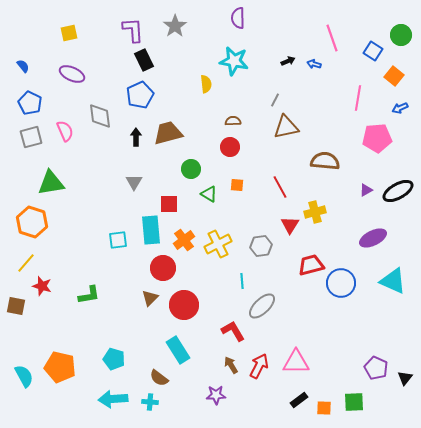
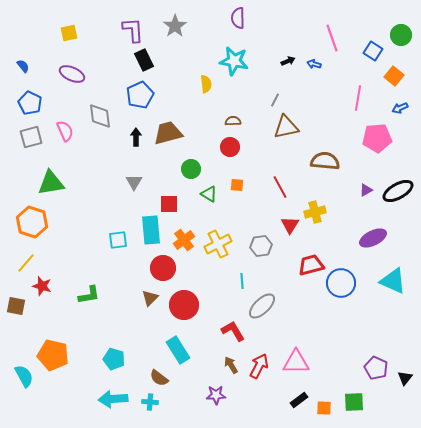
orange pentagon at (60, 367): moved 7 px left, 12 px up
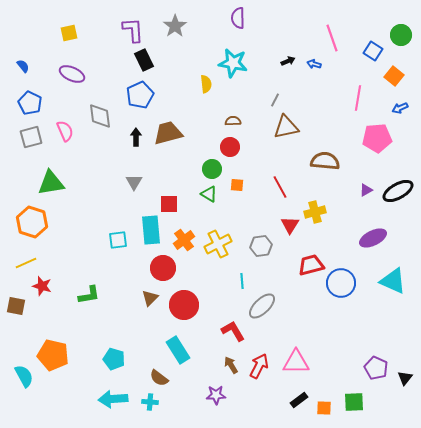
cyan star at (234, 61): moved 1 px left, 2 px down
green circle at (191, 169): moved 21 px right
yellow line at (26, 263): rotated 25 degrees clockwise
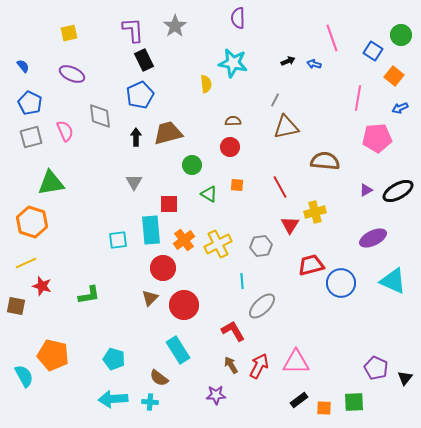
green circle at (212, 169): moved 20 px left, 4 px up
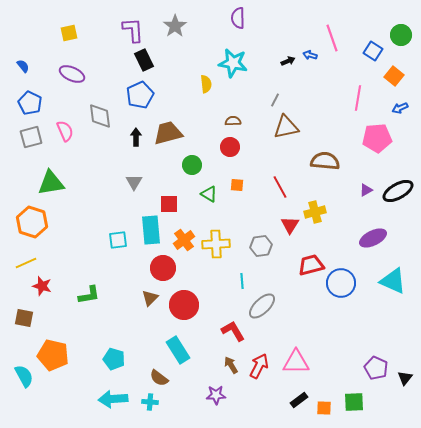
blue arrow at (314, 64): moved 4 px left, 9 px up
yellow cross at (218, 244): moved 2 px left; rotated 24 degrees clockwise
brown square at (16, 306): moved 8 px right, 12 px down
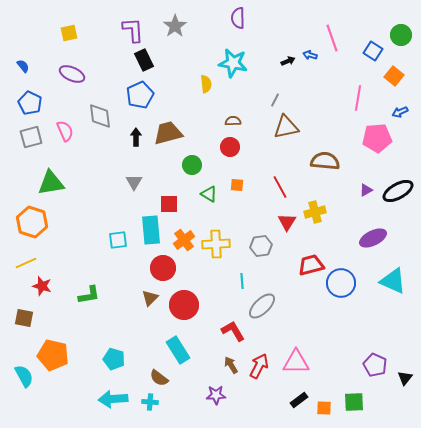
blue arrow at (400, 108): moved 4 px down
red triangle at (290, 225): moved 3 px left, 3 px up
purple pentagon at (376, 368): moved 1 px left, 3 px up
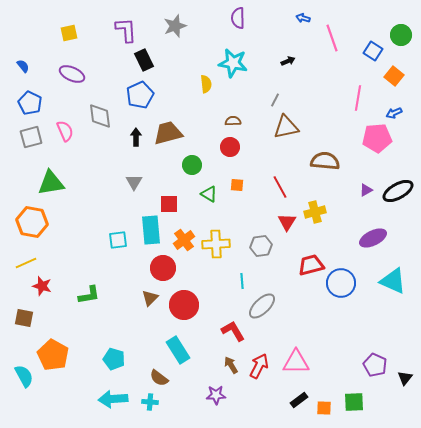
gray star at (175, 26): rotated 15 degrees clockwise
purple L-shape at (133, 30): moved 7 px left
blue arrow at (310, 55): moved 7 px left, 37 px up
blue arrow at (400, 112): moved 6 px left, 1 px down
orange hexagon at (32, 222): rotated 8 degrees counterclockwise
orange pentagon at (53, 355): rotated 16 degrees clockwise
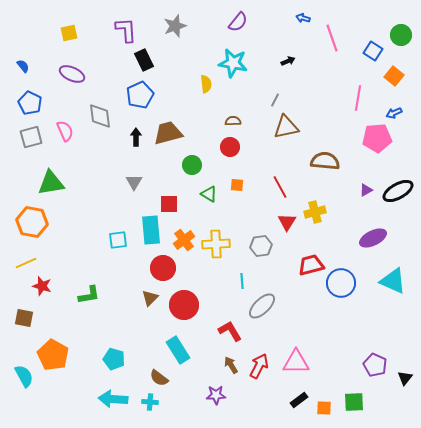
purple semicircle at (238, 18): moved 4 px down; rotated 140 degrees counterclockwise
red L-shape at (233, 331): moved 3 px left
cyan arrow at (113, 399): rotated 8 degrees clockwise
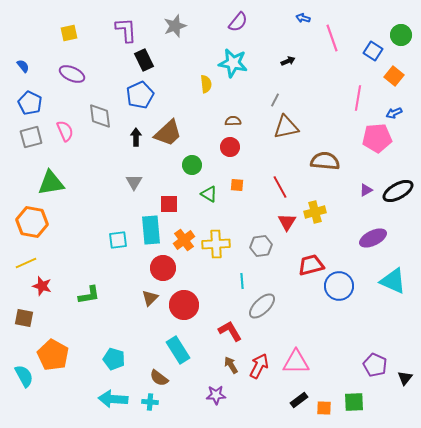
brown trapezoid at (168, 133): rotated 152 degrees clockwise
blue circle at (341, 283): moved 2 px left, 3 px down
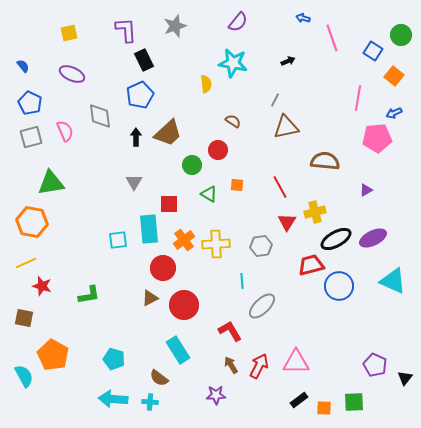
brown semicircle at (233, 121): rotated 35 degrees clockwise
red circle at (230, 147): moved 12 px left, 3 px down
black ellipse at (398, 191): moved 62 px left, 48 px down
cyan rectangle at (151, 230): moved 2 px left, 1 px up
brown triangle at (150, 298): rotated 18 degrees clockwise
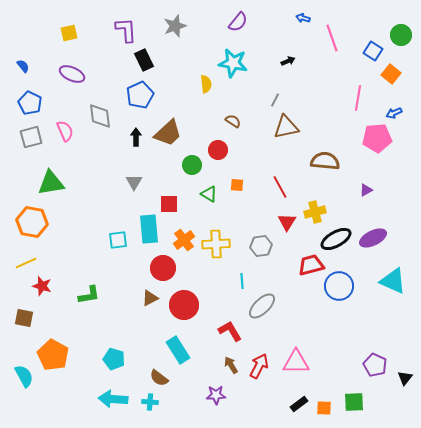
orange square at (394, 76): moved 3 px left, 2 px up
black rectangle at (299, 400): moved 4 px down
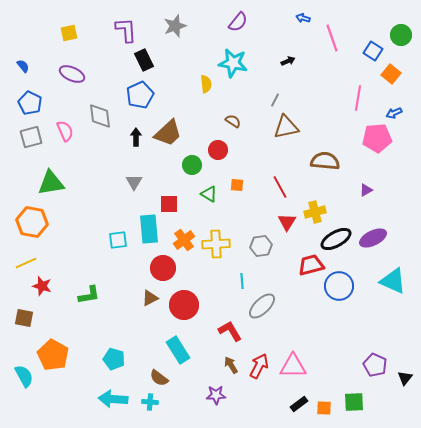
pink triangle at (296, 362): moved 3 px left, 4 px down
